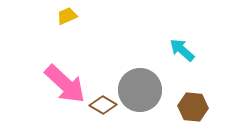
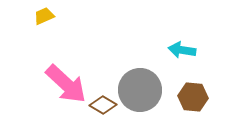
yellow trapezoid: moved 23 px left
cyan arrow: rotated 32 degrees counterclockwise
pink arrow: moved 1 px right
brown hexagon: moved 10 px up
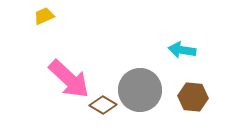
pink arrow: moved 3 px right, 5 px up
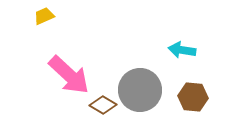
pink arrow: moved 4 px up
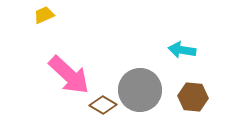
yellow trapezoid: moved 1 px up
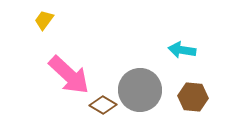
yellow trapezoid: moved 5 px down; rotated 30 degrees counterclockwise
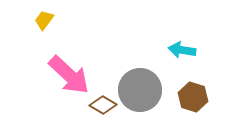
brown hexagon: rotated 12 degrees clockwise
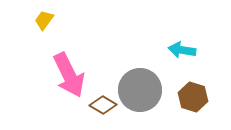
pink arrow: rotated 21 degrees clockwise
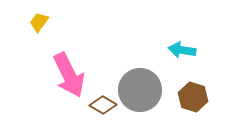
yellow trapezoid: moved 5 px left, 2 px down
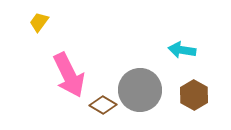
brown hexagon: moved 1 px right, 2 px up; rotated 12 degrees clockwise
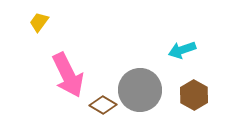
cyan arrow: rotated 28 degrees counterclockwise
pink arrow: moved 1 px left
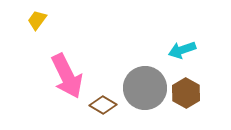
yellow trapezoid: moved 2 px left, 2 px up
pink arrow: moved 1 px left, 1 px down
gray circle: moved 5 px right, 2 px up
brown hexagon: moved 8 px left, 2 px up
